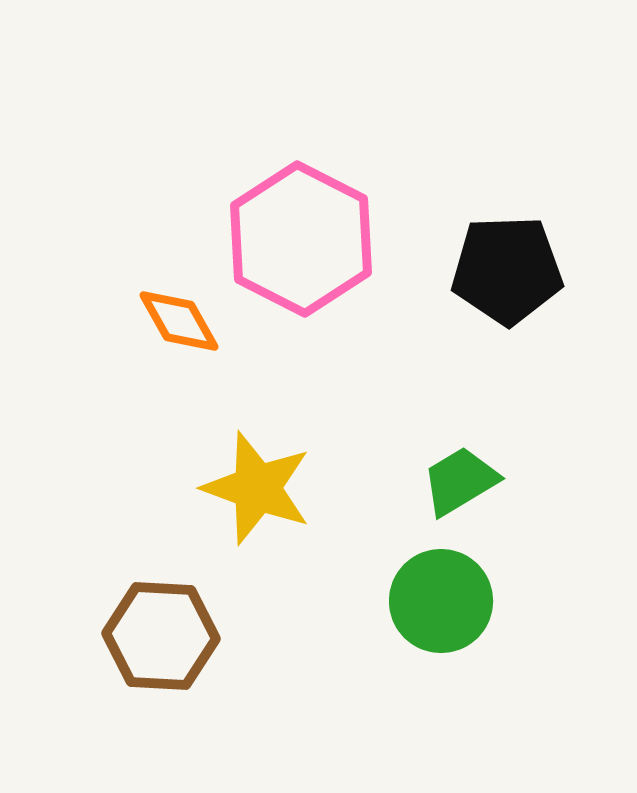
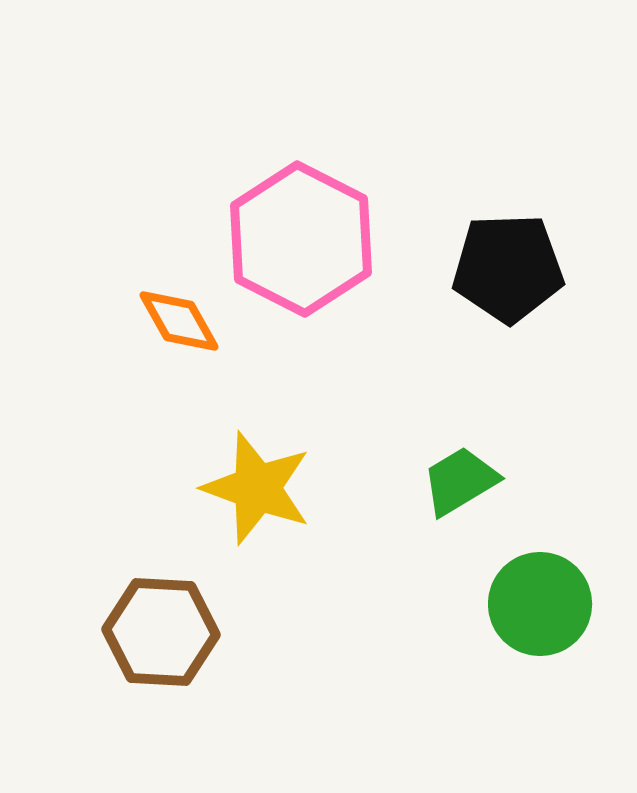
black pentagon: moved 1 px right, 2 px up
green circle: moved 99 px right, 3 px down
brown hexagon: moved 4 px up
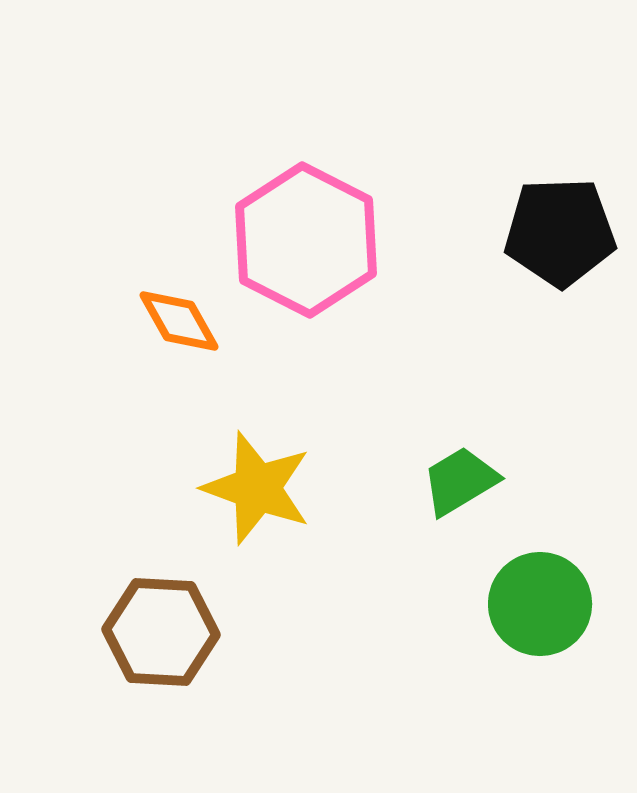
pink hexagon: moved 5 px right, 1 px down
black pentagon: moved 52 px right, 36 px up
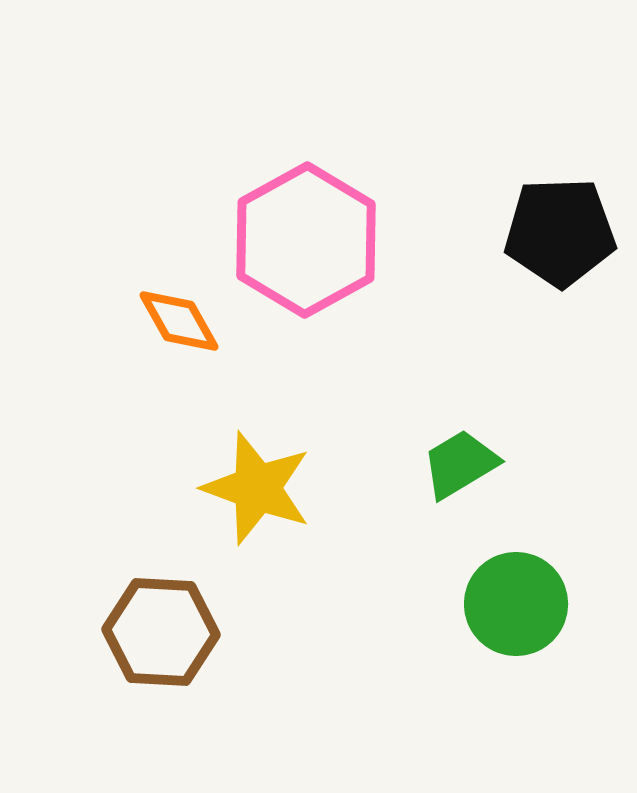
pink hexagon: rotated 4 degrees clockwise
green trapezoid: moved 17 px up
green circle: moved 24 px left
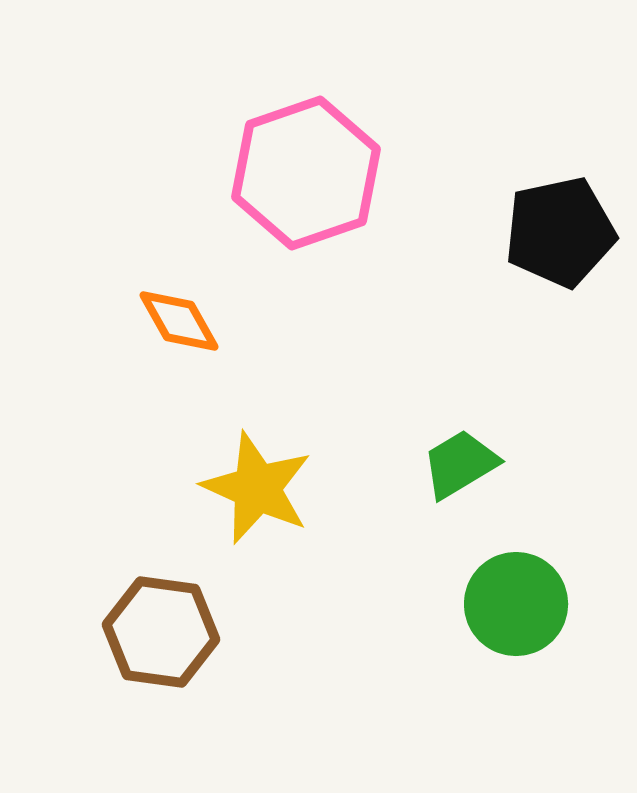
black pentagon: rotated 10 degrees counterclockwise
pink hexagon: moved 67 px up; rotated 10 degrees clockwise
yellow star: rotated 4 degrees clockwise
brown hexagon: rotated 5 degrees clockwise
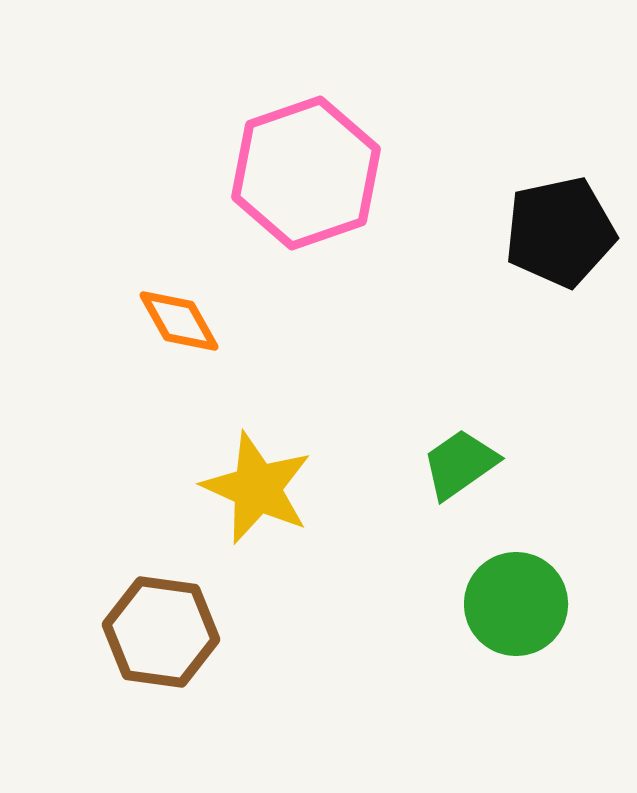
green trapezoid: rotated 4 degrees counterclockwise
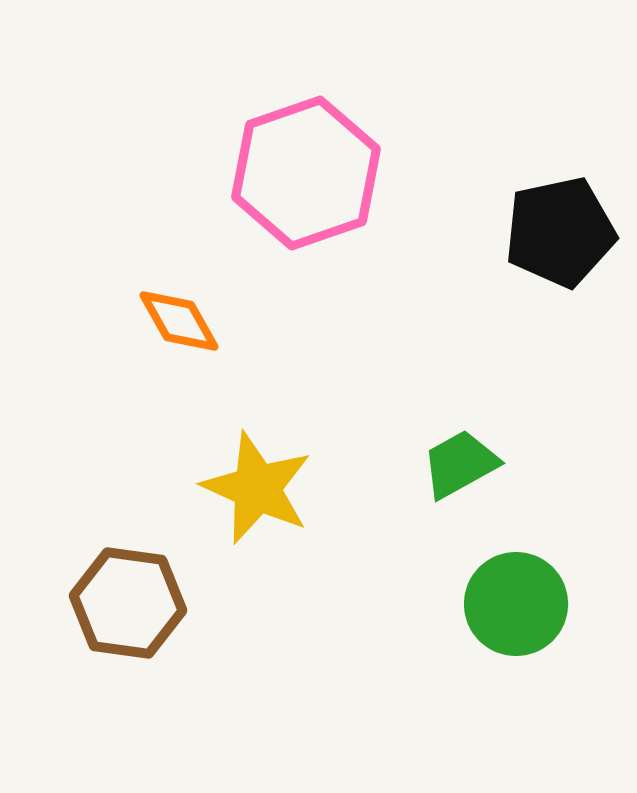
green trapezoid: rotated 6 degrees clockwise
brown hexagon: moved 33 px left, 29 px up
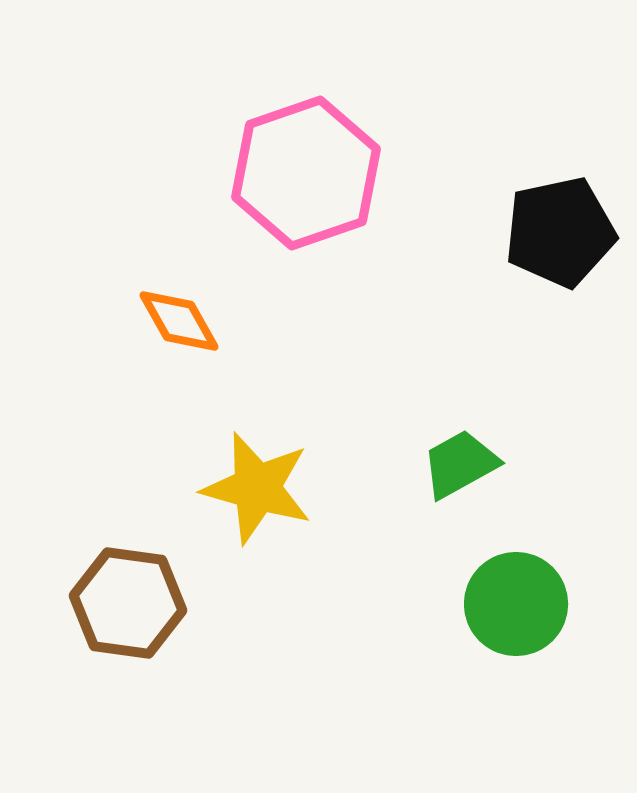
yellow star: rotated 8 degrees counterclockwise
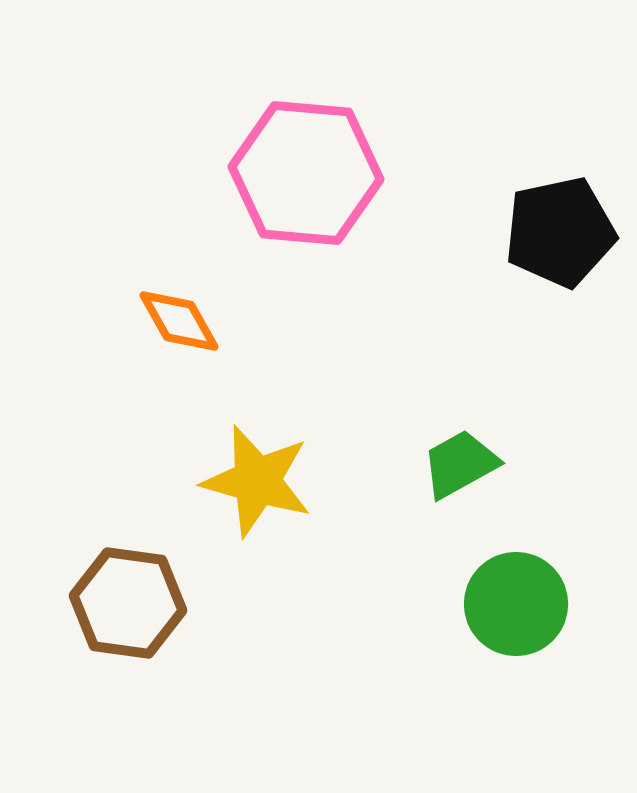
pink hexagon: rotated 24 degrees clockwise
yellow star: moved 7 px up
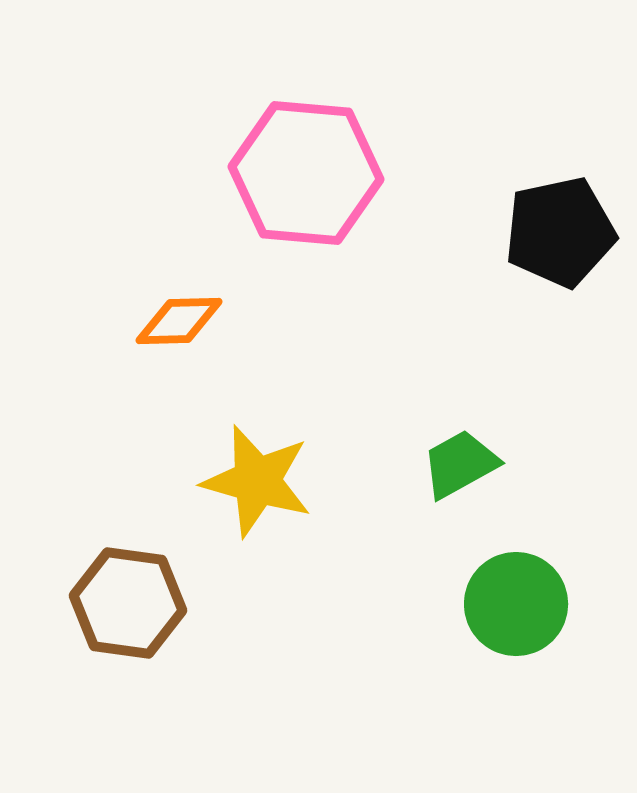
orange diamond: rotated 62 degrees counterclockwise
